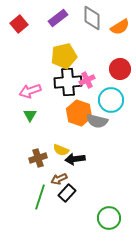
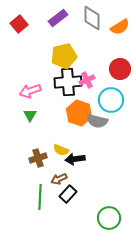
black rectangle: moved 1 px right, 1 px down
green line: rotated 15 degrees counterclockwise
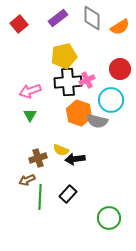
brown arrow: moved 32 px left, 1 px down
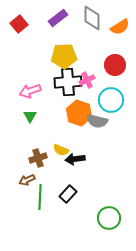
yellow pentagon: rotated 10 degrees clockwise
red circle: moved 5 px left, 4 px up
green triangle: moved 1 px down
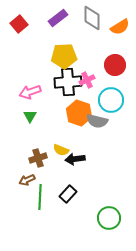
pink arrow: moved 1 px down
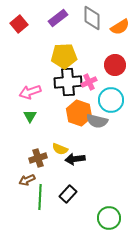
pink cross: moved 2 px right, 2 px down
yellow semicircle: moved 1 px left, 1 px up
